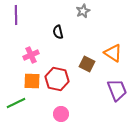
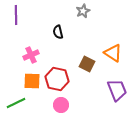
pink circle: moved 9 px up
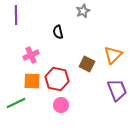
orange triangle: moved 2 px down; rotated 42 degrees clockwise
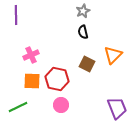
black semicircle: moved 25 px right
purple trapezoid: moved 18 px down
green line: moved 2 px right, 4 px down
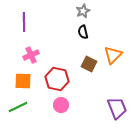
purple line: moved 8 px right, 7 px down
brown square: moved 2 px right
orange square: moved 9 px left
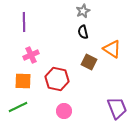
orange triangle: moved 1 px left, 6 px up; rotated 42 degrees counterclockwise
brown square: moved 2 px up
pink circle: moved 3 px right, 6 px down
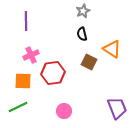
purple line: moved 2 px right, 1 px up
black semicircle: moved 1 px left, 2 px down
red hexagon: moved 4 px left, 6 px up; rotated 20 degrees counterclockwise
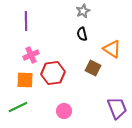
brown square: moved 4 px right, 6 px down
orange square: moved 2 px right, 1 px up
